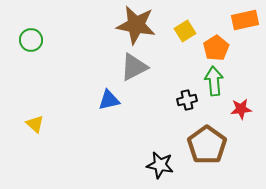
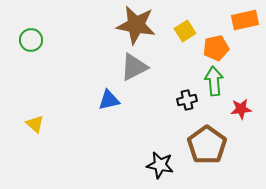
orange pentagon: rotated 20 degrees clockwise
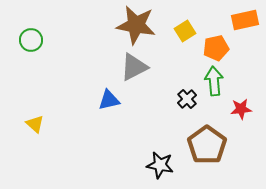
black cross: moved 1 px up; rotated 30 degrees counterclockwise
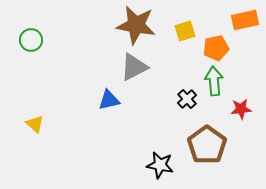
yellow square: rotated 15 degrees clockwise
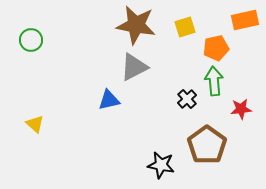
yellow square: moved 4 px up
black star: moved 1 px right
